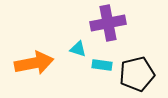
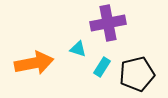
cyan rectangle: moved 2 px down; rotated 66 degrees counterclockwise
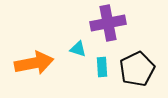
cyan rectangle: rotated 36 degrees counterclockwise
black pentagon: moved 5 px up; rotated 12 degrees counterclockwise
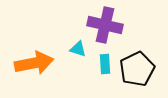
purple cross: moved 3 px left, 2 px down; rotated 24 degrees clockwise
cyan rectangle: moved 3 px right, 3 px up
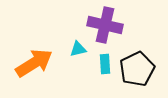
cyan triangle: rotated 30 degrees counterclockwise
orange arrow: rotated 21 degrees counterclockwise
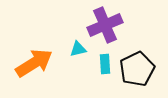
purple cross: rotated 36 degrees counterclockwise
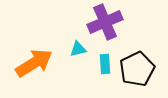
purple cross: moved 3 px up
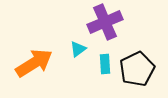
cyan triangle: rotated 24 degrees counterclockwise
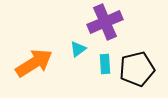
black pentagon: rotated 12 degrees clockwise
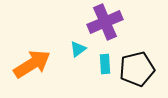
orange arrow: moved 2 px left, 1 px down
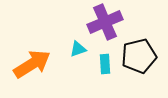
cyan triangle: rotated 18 degrees clockwise
black pentagon: moved 2 px right, 13 px up
